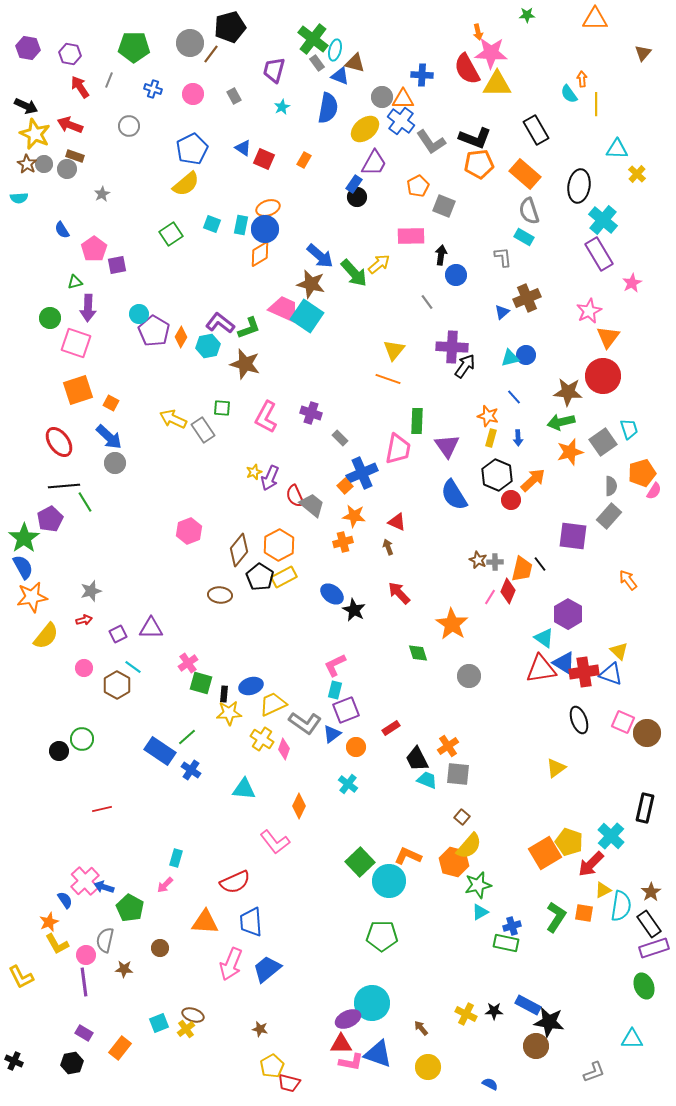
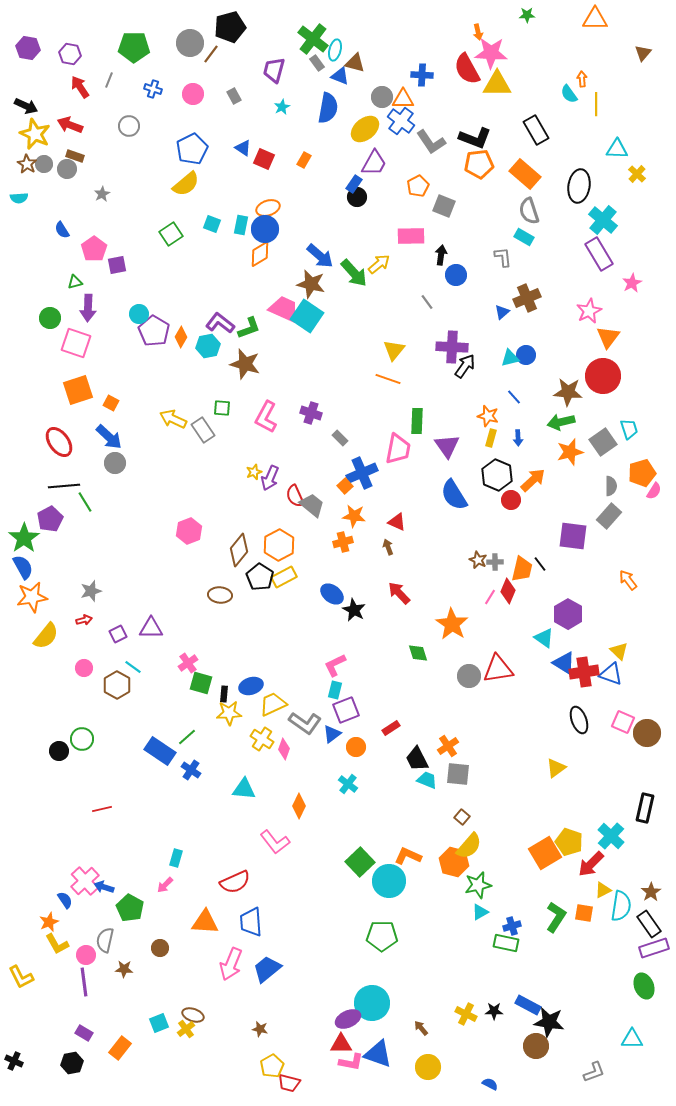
red triangle at (541, 669): moved 43 px left
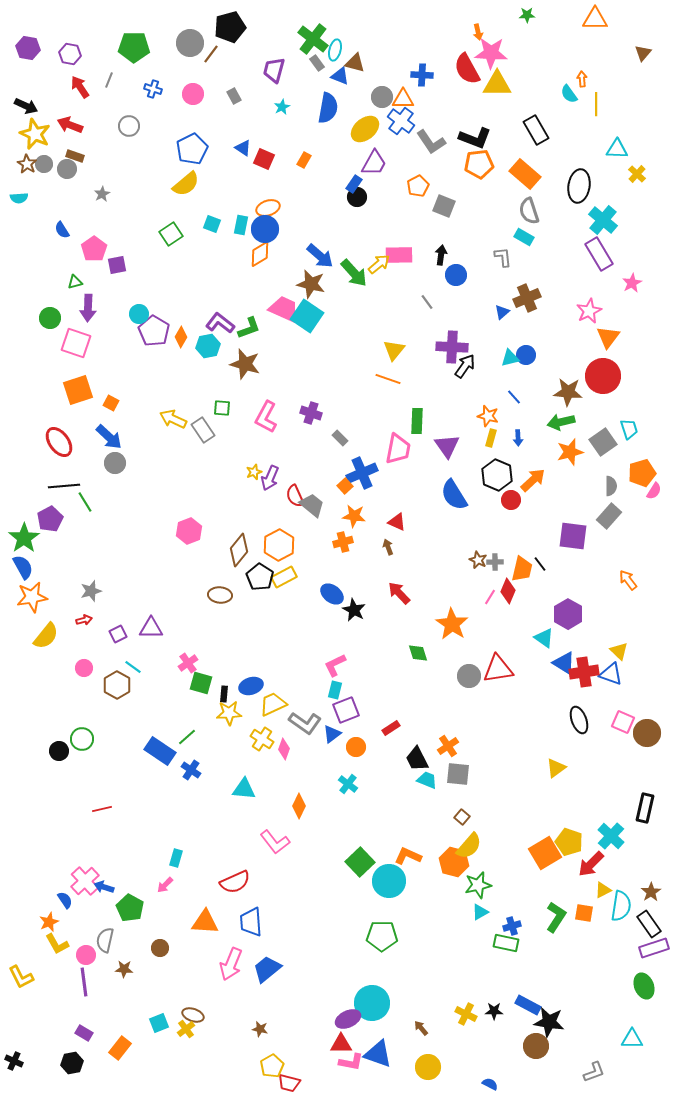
pink rectangle at (411, 236): moved 12 px left, 19 px down
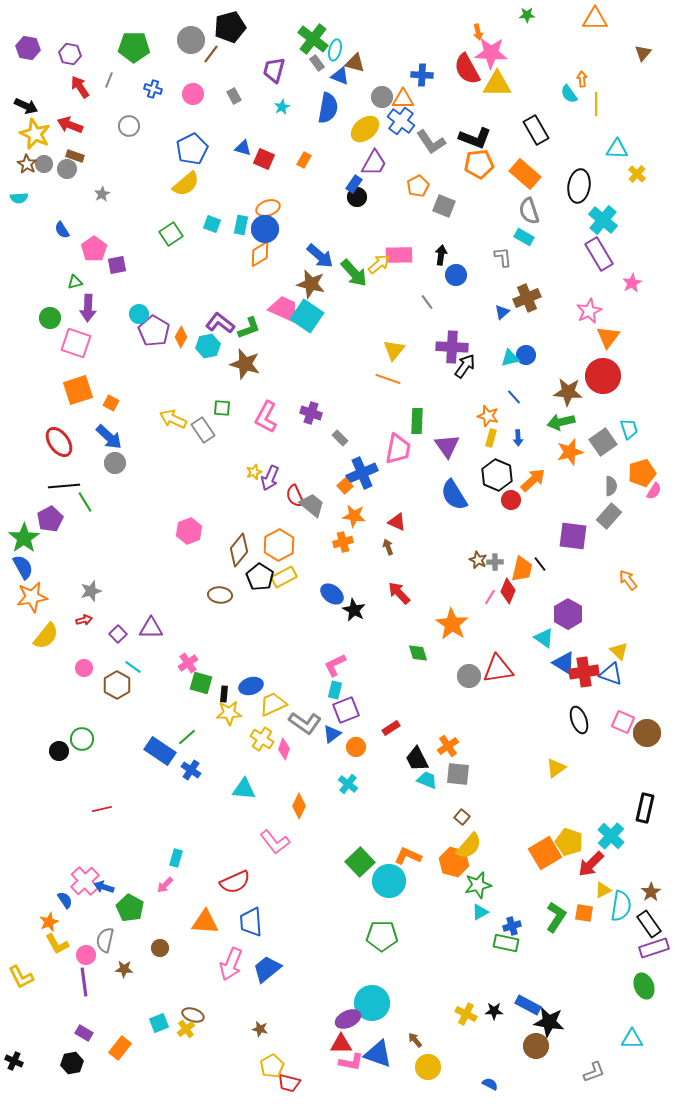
gray circle at (190, 43): moved 1 px right, 3 px up
blue triangle at (243, 148): rotated 18 degrees counterclockwise
purple square at (118, 634): rotated 18 degrees counterclockwise
brown arrow at (421, 1028): moved 6 px left, 12 px down
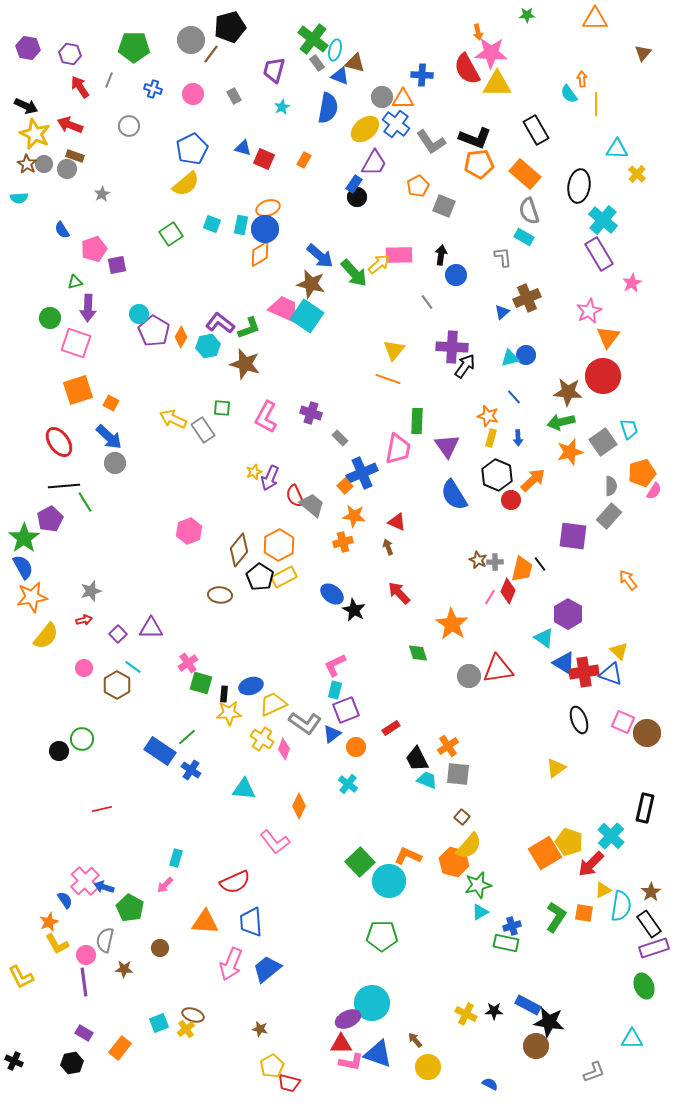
blue cross at (401, 121): moved 5 px left, 3 px down
pink pentagon at (94, 249): rotated 15 degrees clockwise
